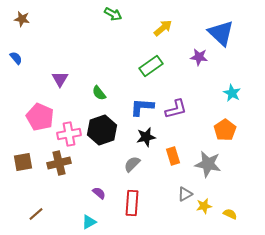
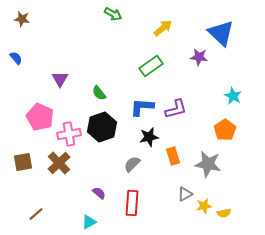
cyan star: moved 1 px right, 3 px down
black hexagon: moved 3 px up
black star: moved 3 px right
brown cross: rotated 30 degrees counterclockwise
yellow semicircle: moved 6 px left, 1 px up; rotated 144 degrees clockwise
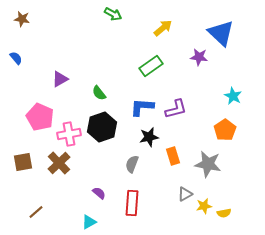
purple triangle: rotated 30 degrees clockwise
gray semicircle: rotated 24 degrees counterclockwise
brown line: moved 2 px up
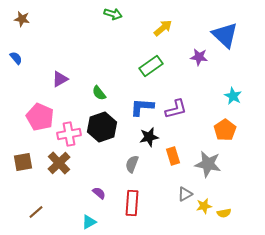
green arrow: rotated 12 degrees counterclockwise
blue triangle: moved 4 px right, 2 px down
